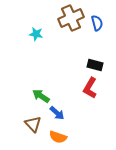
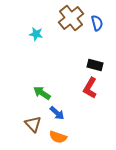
brown cross: rotated 15 degrees counterclockwise
green arrow: moved 1 px right, 3 px up
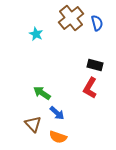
cyan star: rotated 16 degrees clockwise
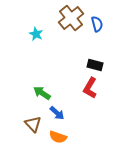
blue semicircle: moved 1 px down
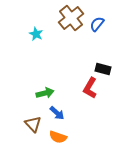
blue semicircle: rotated 126 degrees counterclockwise
black rectangle: moved 8 px right, 4 px down
green arrow: moved 3 px right; rotated 132 degrees clockwise
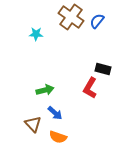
brown cross: moved 1 px up; rotated 15 degrees counterclockwise
blue semicircle: moved 3 px up
cyan star: rotated 24 degrees counterclockwise
green arrow: moved 3 px up
blue arrow: moved 2 px left
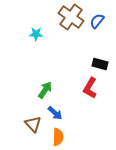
black rectangle: moved 3 px left, 5 px up
green arrow: rotated 42 degrees counterclockwise
orange semicircle: rotated 108 degrees counterclockwise
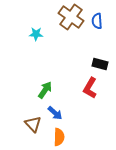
blue semicircle: rotated 42 degrees counterclockwise
orange semicircle: moved 1 px right
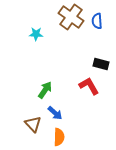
black rectangle: moved 1 px right
red L-shape: moved 1 px left, 2 px up; rotated 120 degrees clockwise
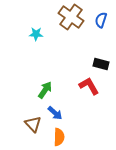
blue semicircle: moved 4 px right, 1 px up; rotated 21 degrees clockwise
